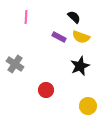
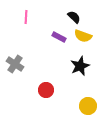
yellow semicircle: moved 2 px right, 1 px up
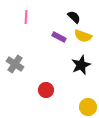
black star: moved 1 px right, 1 px up
yellow circle: moved 1 px down
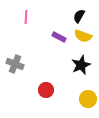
black semicircle: moved 5 px right, 1 px up; rotated 104 degrees counterclockwise
gray cross: rotated 12 degrees counterclockwise
yellow circle: moved 8 px up
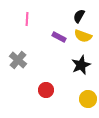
pink line: moved 1 px right, 2 px down
gray cross: moved 3 px right, 4 px up; rotated 18 degrees clockwise
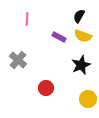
red circle: moved 2 px up
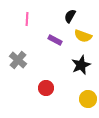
black semicircle: moved 9 px left
purple rectangle: moved 4 px left, 3 px down
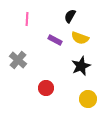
yellow semicircle: moved 3 px left, 2 px down
black star: moved 1 px down
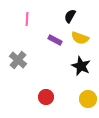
black star: rotated 24 degrees counterclockwise
red circle: moved 9 px down
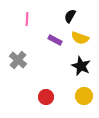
yellow circle: moved 4 px left, 3 px up
